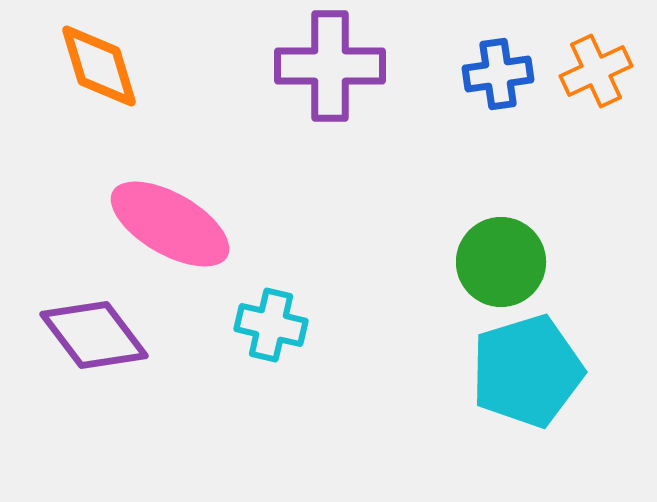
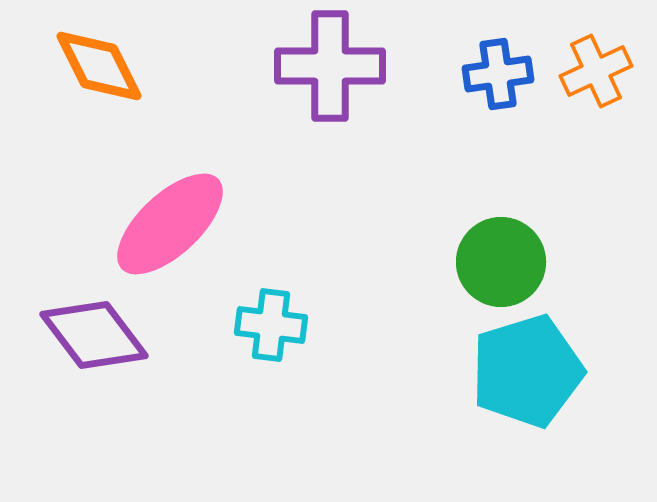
orange diamond: rotated 10 degrees counterclockwise
pink ellipse: rotated 73 degrees counterclockwise
cyan cross: rotated 6 degrees counterclockwise
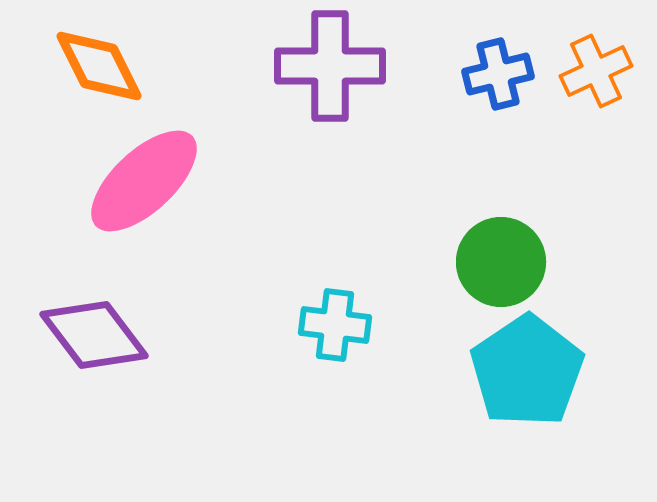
blue cross: rotated 6 degrees counterclockwise
pink ellipse: moved 26 px left, 43 px up
cyan cross: moved 64 px right
cyan pentagon: rotated 17 degrees counterclockwise
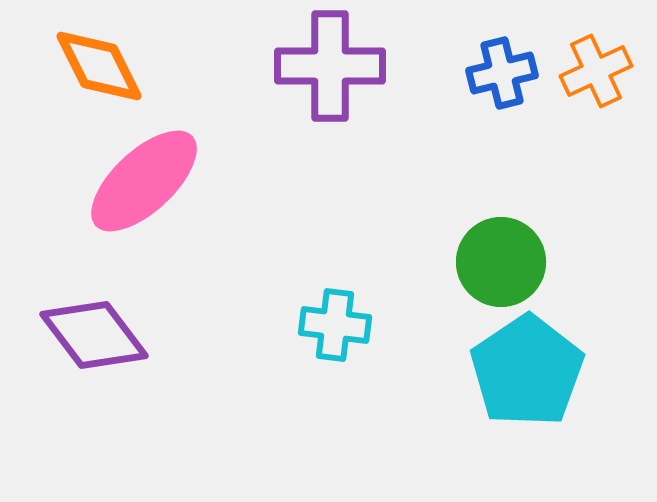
blue cross: moved 4 px right, 1 px up
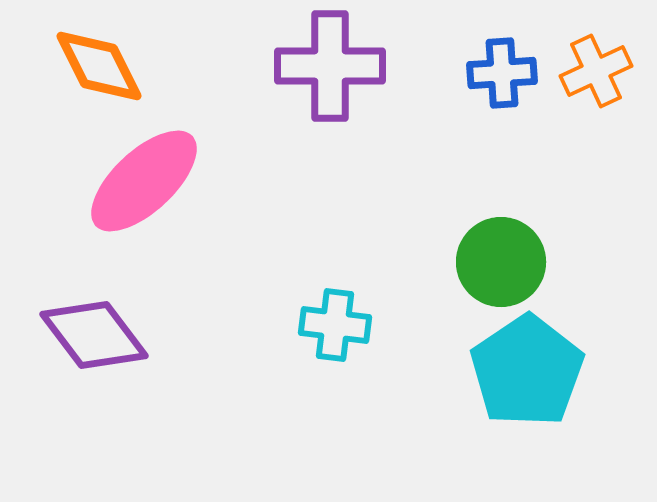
blue cross: rotated 10 degrees clockwise
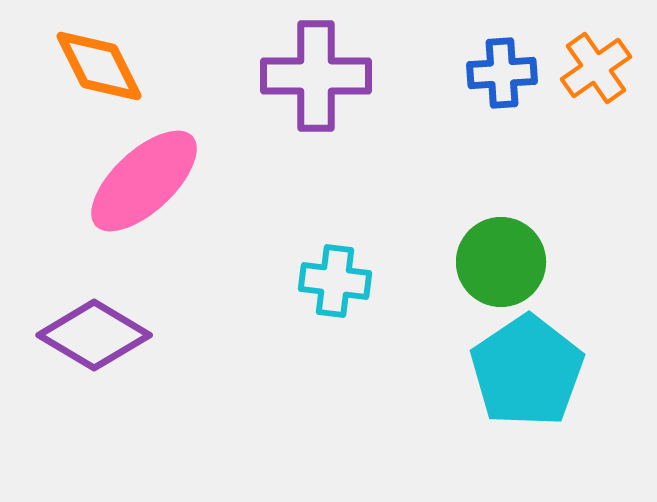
purple cross: moved 14 px left, 10 px down
orange cross: moved 3 px up; rotated 10 degrees counterclockwise
cyan cross: moved 44 px up
purple diamond: rotated 22 degrees counterclockwise
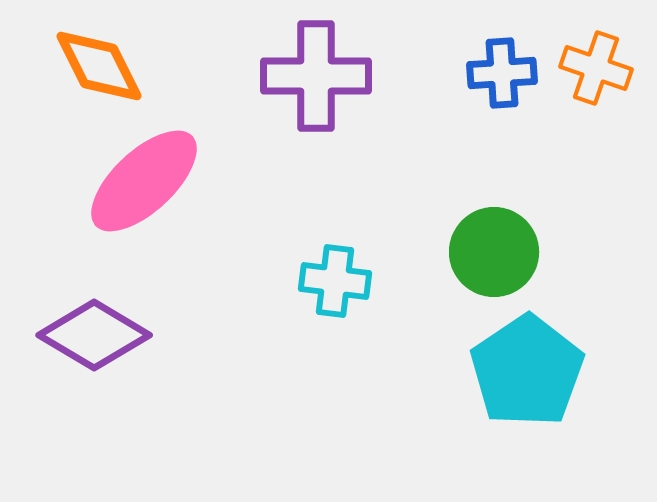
orange cross: rotated 36 degrees counterclockwise
green circle: moved 7 px left, 10 px up
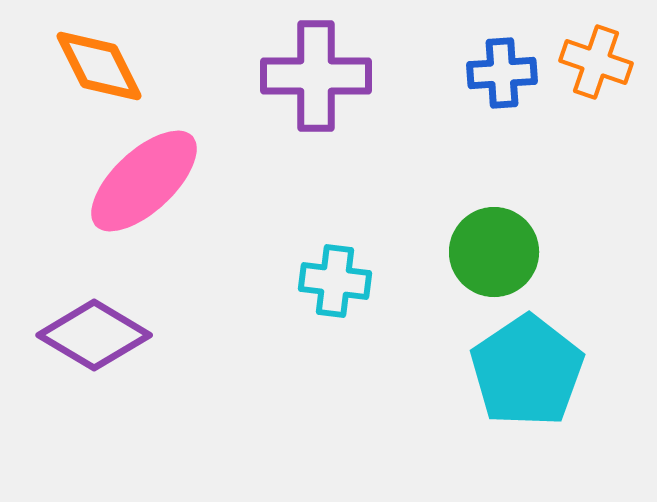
orange cross: moved 6 px up
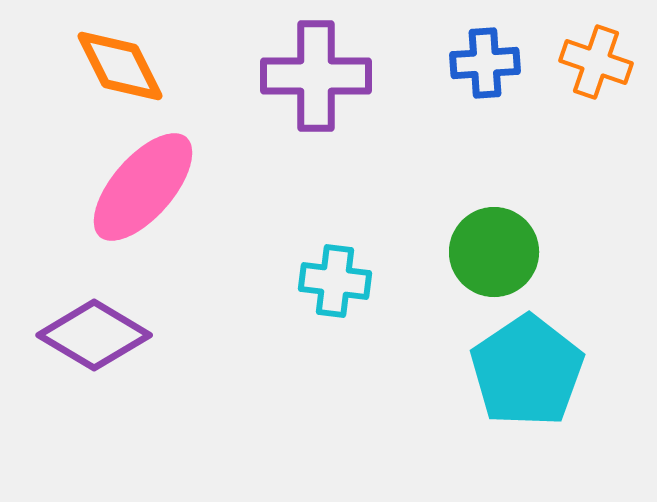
orange diamond: moved 21 px right
blue cross: moved 17 px left, 10 px up
pink ellipse: moved 1 px left, 6 px down; rotated 6 degrees counterclockwise
